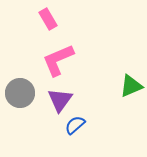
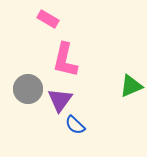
pink rectangle: rotated 30 degrees counterclockwise
pink L-shape: moved 7 px right; rotated 54 degrees counterclockwise
gray circle: moved 8 px right, 4 px up
blue semicircle: rotated 95 degrees counterclockwise
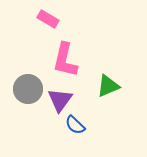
green triangle: moved 23 px left
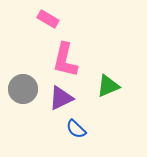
gray circle: moved 5 px left
purple triangle: moved 1 px right, 2 px up; rotated 28 degrees clockwise
blue semicircle: moved 1 px right, 4 px down
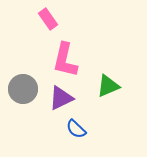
pink rectangle: rotated 25 degrees clockwise
